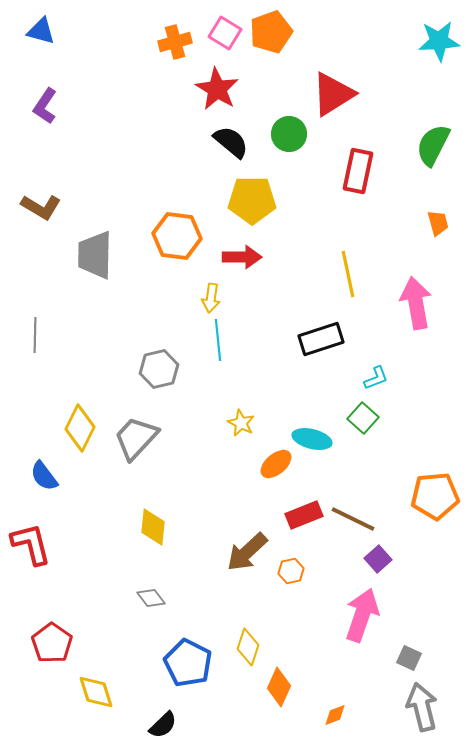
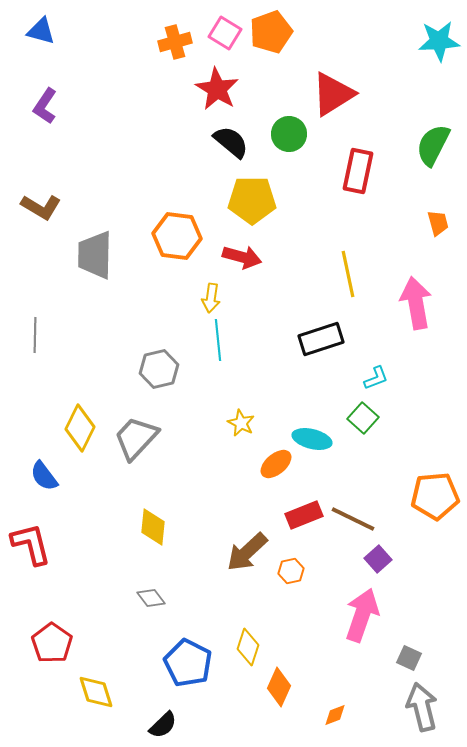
red arrow at (242, 257): rotated 15 degrees clockwise
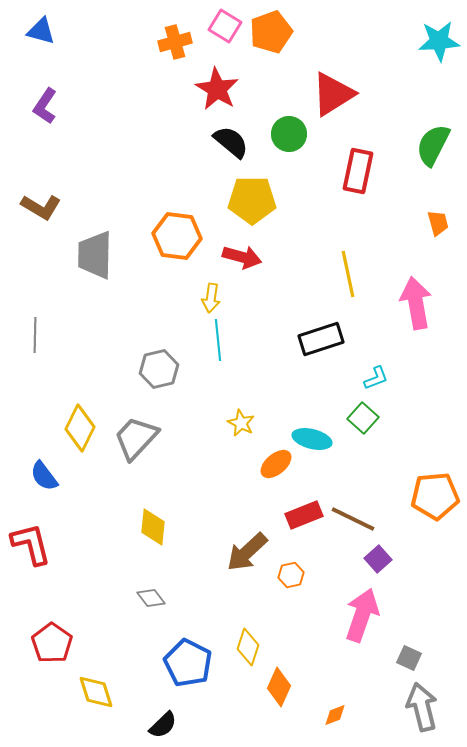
pink square at (225, 33): moved 7 px up
orange hexagon at (291, 571): moved 4 px down
